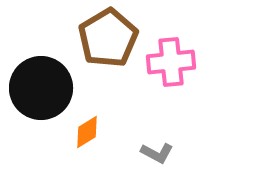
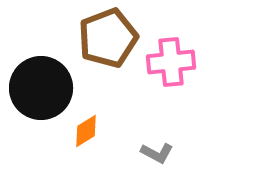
brown pentagon: rotated 10 degrees clockwise
orange diamond: moved 1 px left, 1 px up
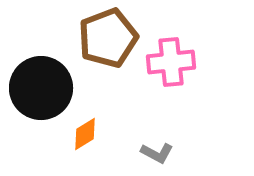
orange diamond: moved 1 px left, 3 px down
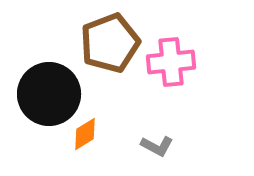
brown pentagon: moved 2 px right, 5 px down
black circle: moved 8 px right, 6 px down
gray L-shape: moved 7 px up
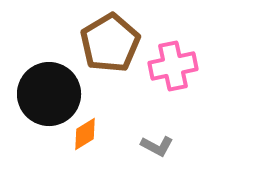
brown pentagon: rotated 10 degrees counterclockwise
pink cross: moved 2 px right, 4 px down; rotated 6 degrees counterclockwise
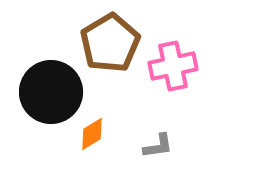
black circle: moved 2 px right, 2 px up
orange diamond: moved 7 px right
gray L-shape: moved 1 px right; rotated 36 degrees counterclockwise
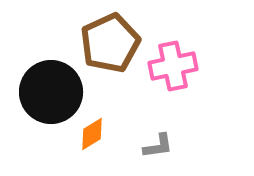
brown pentagon: rotated 6 degrees clockwise
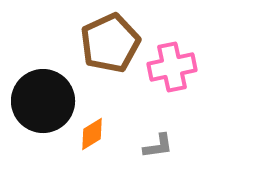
pink cross: moved 1 px left, 1 px down
black circle: moved 8 px left, 9 px down
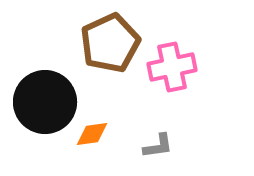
black circle: moved 2 px right, 1 px down
orange diamond: rotated 24 degrees clockwise
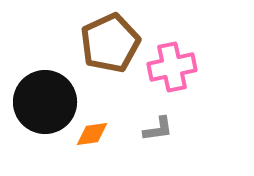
gray L-shape: moved 17 px up
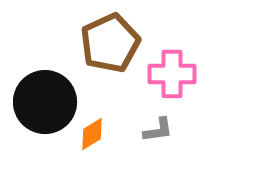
pink cross: moved 7 px down; rotated 12 degrees clockwise
gray L-shape: moved 1 px down
orange diamond: rotated 24 degrees counterclockwise
